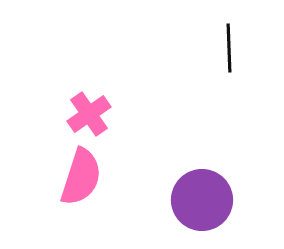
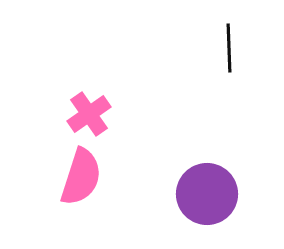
purple circle: moved 5 px right, 6 px up
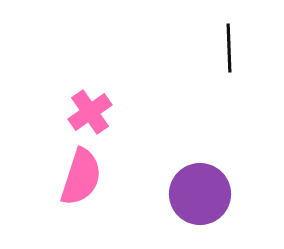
pink cross: moved 1 px right, 2 px up
purple circle: moved 7 px left
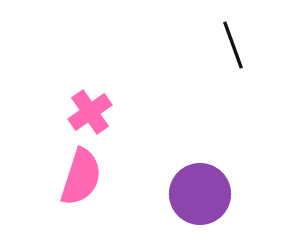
black line: moved 4 px right, 3 px up; rotated 18 degrees counterclockwise
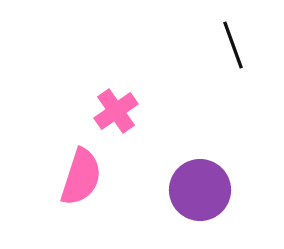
pink cross: moved 26 px right, 1 px up
purple circle: moved 4 px up
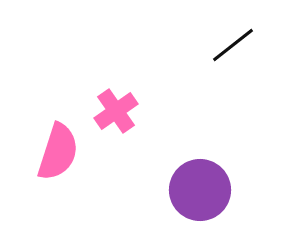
black line: rotated 72 degrees clockwise
pink semicircle: moved 23 px left, 25 px up
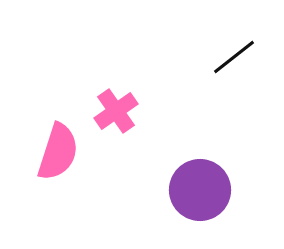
black line: moved 1 px right, 12 px down
